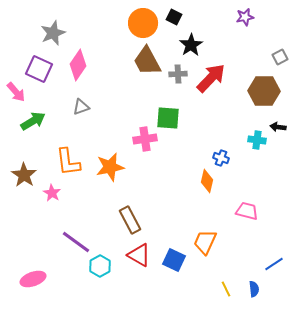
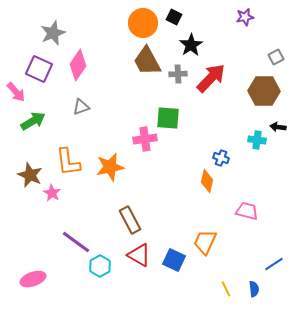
gray square: moved 4 px left
brown star: moved 6 px right; rotated 10 degrees counterclockwise
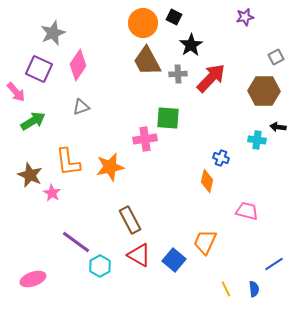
blue square: rotated 15 degrees clockwise
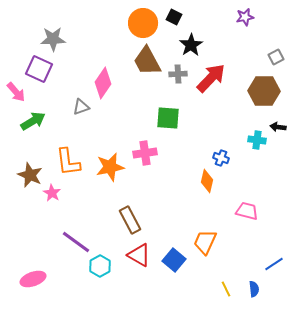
gray star: moved 6 px down; rotated 20 degrees clockwise
pink diamond: moved 25 px right, 18 px down
pink cross: moved 14 px down
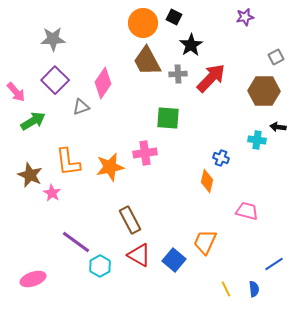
purple square: moved 16 px right, 11 px down; rotated 20 degrees clockwise
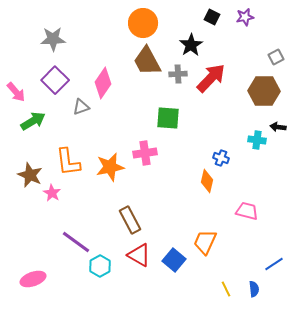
black square: moved 38 px right
